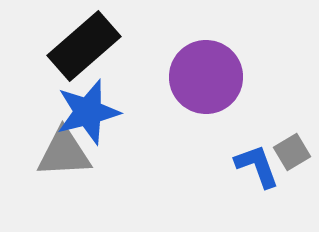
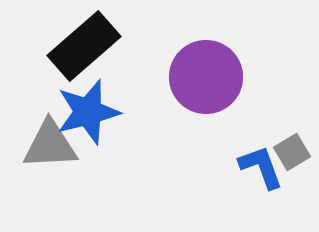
gray triangle: moved 14 px left, 8 px up
blue L-shape: moved 4 px right, 1 px down
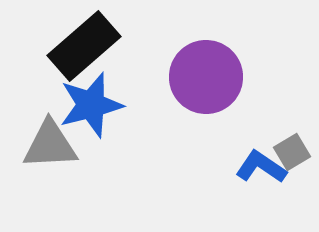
blue star: moved 3 px right, 7 px up
blue L-shape: rotated 36 degrees counterclockwise
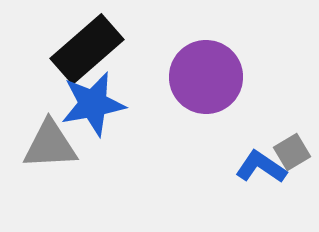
black rectangle: moved 3 px right, 3 px down
blue star: moved 2 px right, 1 px up; rotated 4 degrees clockwise
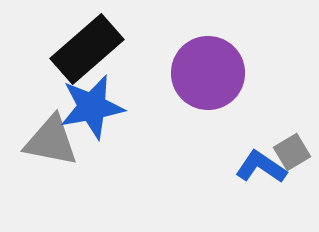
purple circle: moved 2 px right, 4 px up
blue star: moved 1 px left, 3 px down
gray triangle: moved 1 px right, 4 px up; rotated 14 degrees clockwise
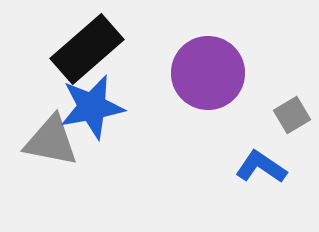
gray square: moved 37 px up
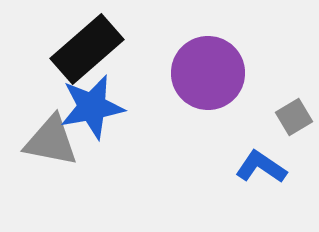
gray square: moved 2 px right, 2 px down
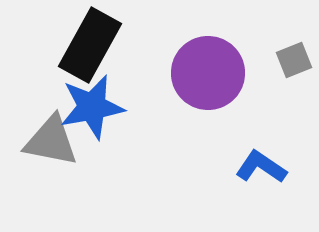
black rectangle: moved 3 px right, 4 px up; rotated 20 degrees counterclockwise
gray square: moved 57 px up; rotated 9 degrees clockwise
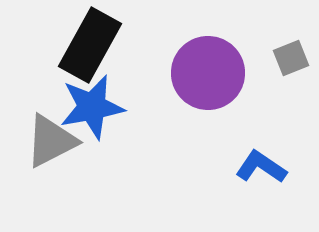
gray square: moved 3 px left, 2 px up
gray triangle: rotated 38 degrees counterclockwise
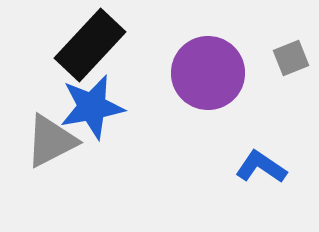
black rectangle: rotated 14 degrees clockwise
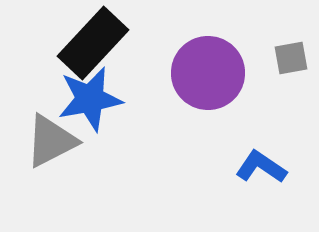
black rectangle: moved 3 px right, 2 px up
gray square: rotated 12 degrees clockwise
blue star: moved 2 px left, 8 px up
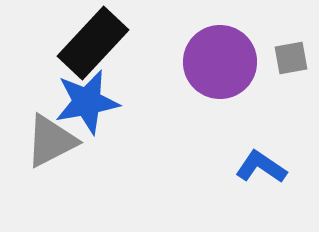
purple circle: moved 12 px right, 11 px up
blue star: moved 3 px left, 3 px down
